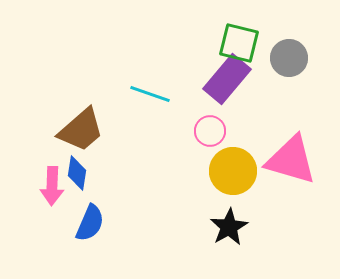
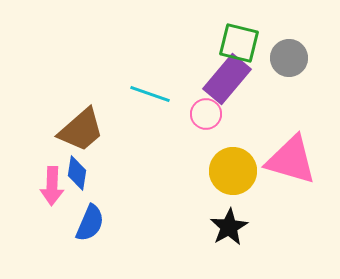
pink circle: moved 4 px left, 17 px up
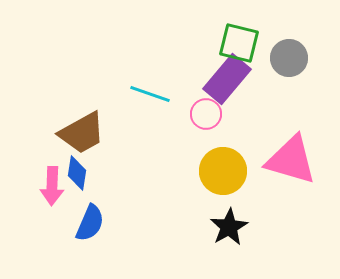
brown trapezoid: moved 1 px right, 3 px down; rotated 12 degrees clockwise
yellow circle: moved 10 px left
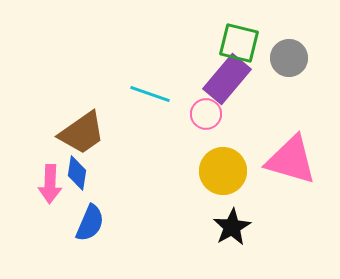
brown trapezoid: rotated 6 degrees counterclockwise
pink arrow: moved 2 px left, 2 px up
black star: moved 3 px right
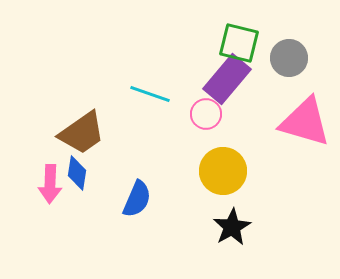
pink triangle: moved 14 px right, 38 px up
blue semicircle: moved 47 px right, 24 px up
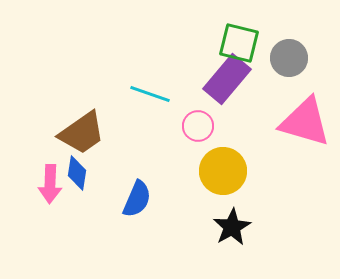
pink circle: moved 8 px left, 12 px down
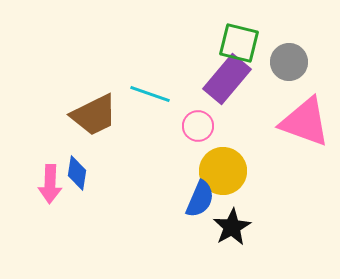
gray circle: moved 4 px down
pink triangle: rotated 4 degrees clockwise
brown trapezoid: moved 12 px right, 18 px up; rotated 9 degrees clockwise
blue semicircle: moved 63 px right
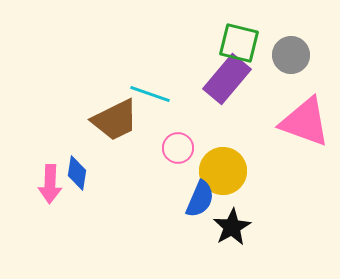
gray circle: moved 2 px right, 7 px up
brown trapezoid: moved 21 px right, 5 px down
pink circle: moved 20 px left, 22 px down
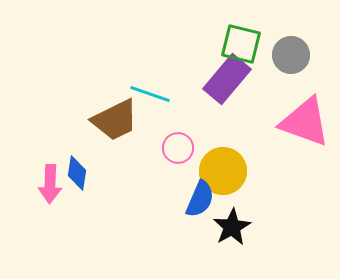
green square: moved 2 px right, 1 px down
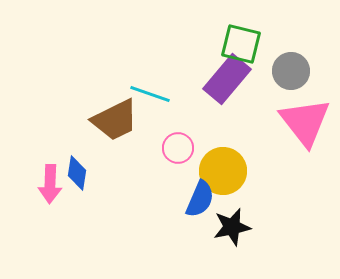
gray circle: moved 16 px down
pink triangle: rotated 32 degrees clockwise
black star: rotated 18 degrees clockwise
